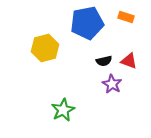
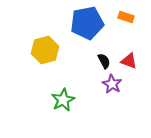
yellow hexagon: moved 2 px down
black semicircle: rotated 105 degrees counterclockwise
green star: moved 10 px up
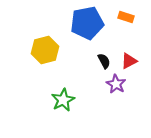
red triangle: rotated 48 degrees counterclockwise
purple star: moved 4 px right
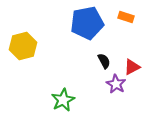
yellow hexagon: moved 22 px left, 4 px up
red triangle: moved 3 px right, 6 px down
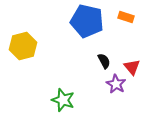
blue pentagon: moved 2 px up; rotated 24 degrees clockwise
red triangle: rotated 42 degrees counterclockwise
green star: rotated 25 degrees counterclockwise
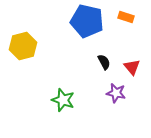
black semicircle: moved 1 px down
purple star: moved 9 px down; rotated 18 degrees counterclockwise
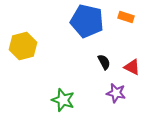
red triangle: rotated 24 degrees counterclockwise
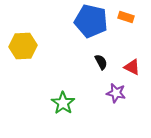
blue pentagon: moved 4 px right
yellow hexagon: rotated 12 degrees clockwise
black semicircle: moved 3 px left
green star: moved 3 px down; rotated 15 degrees clockwise
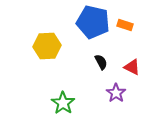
orange rectangle: moved 1 px left, 8 px down
blue pentagon: moved 2 px right, 1 px down
yellow hexagon: moved 24 px right
purple star: rotated 24 degrees clockwise
